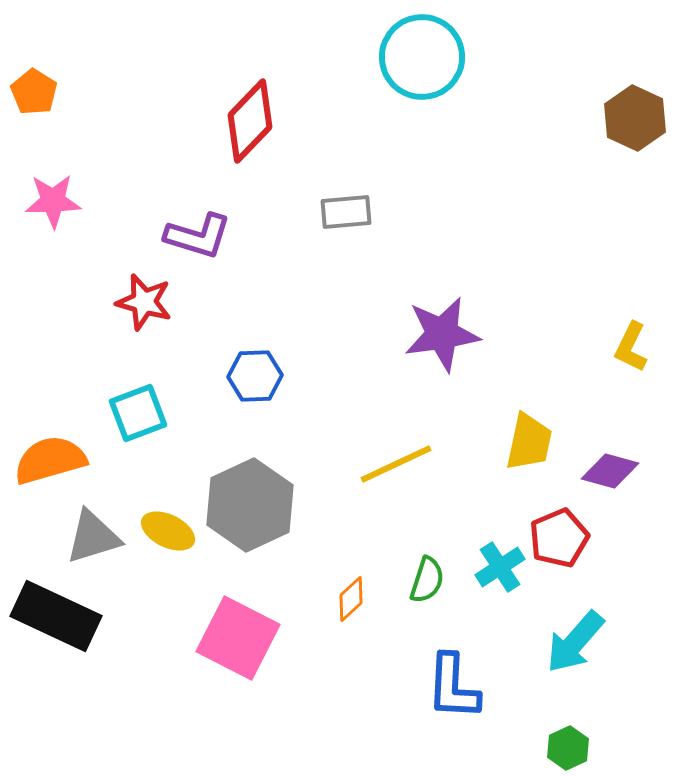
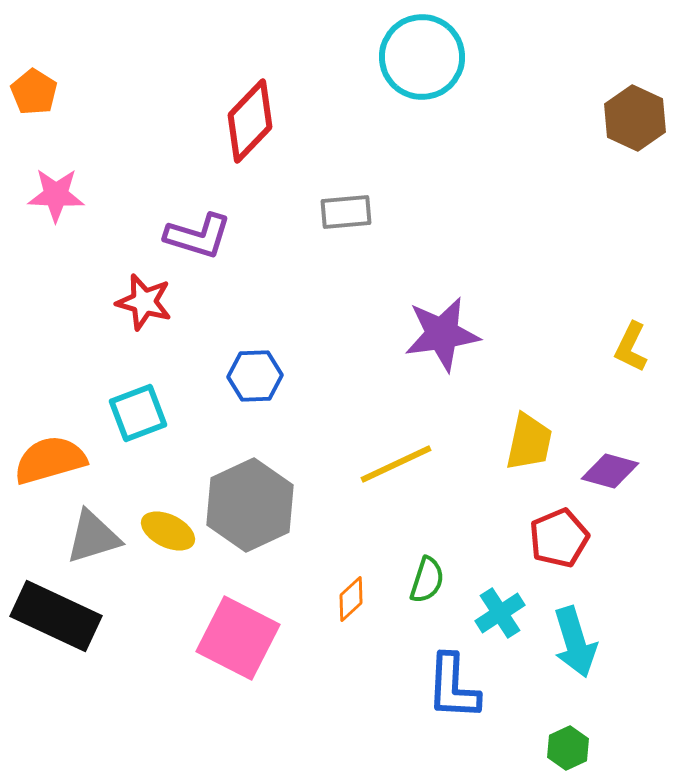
pink star: moved 3 px right, 6 px up; rotated 4 degrees clockwise
cyan cross: moved 46 px down
cyan arrow: rotated 58 degrees counterclockwise
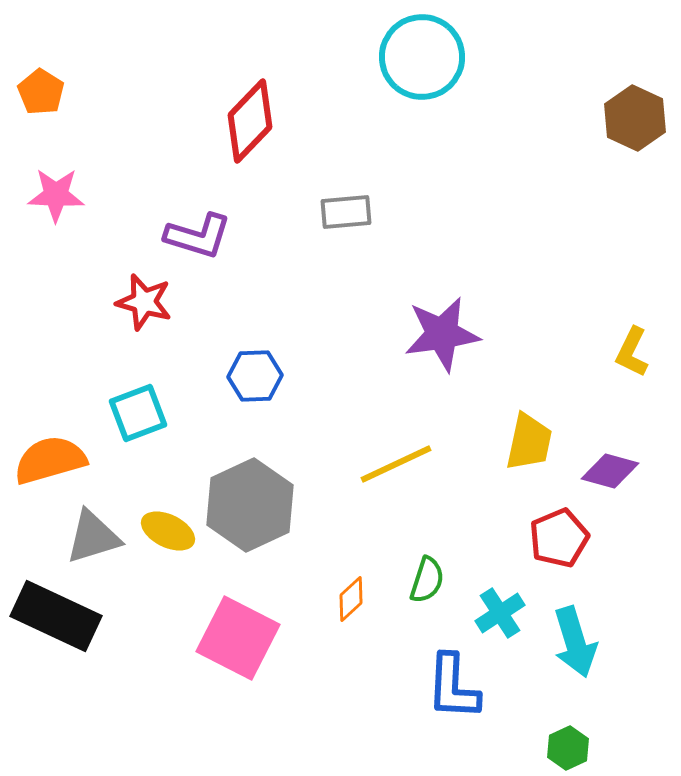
orange pentagon: moved 7 px right
yellow L-shape: moved 1 px right, 5 px down
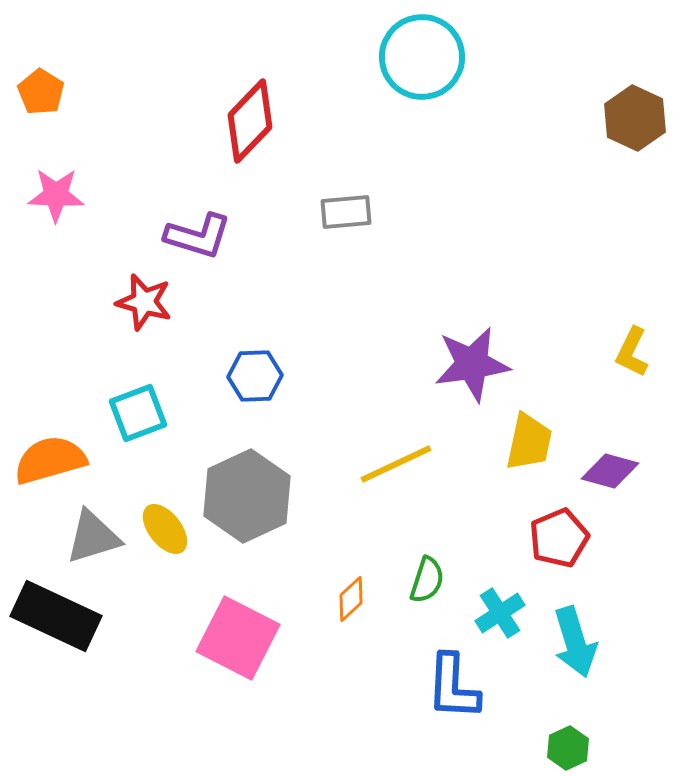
purple star: moved 30 px right, 30 px down
gray hexagon: moved 3 px left, 9 px up
yellow ellipse: moved 3 px left, 2 px up; rotated 26 degrees clockwise
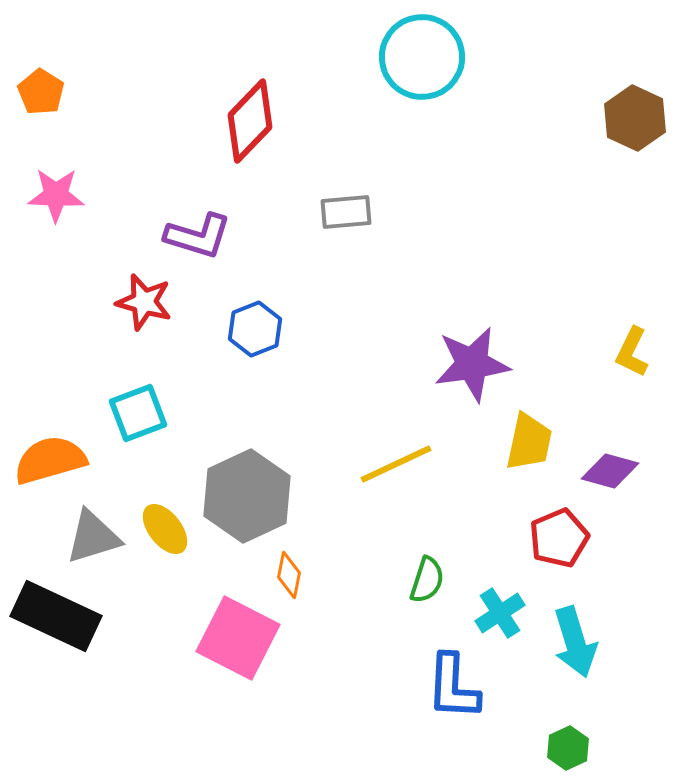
blue hexagon: moved 47 px up; rotated 20 degrees counterclockwise
orange diamond: moved 62 px left, 24 px up; rotated 36 degrees counterclockwise
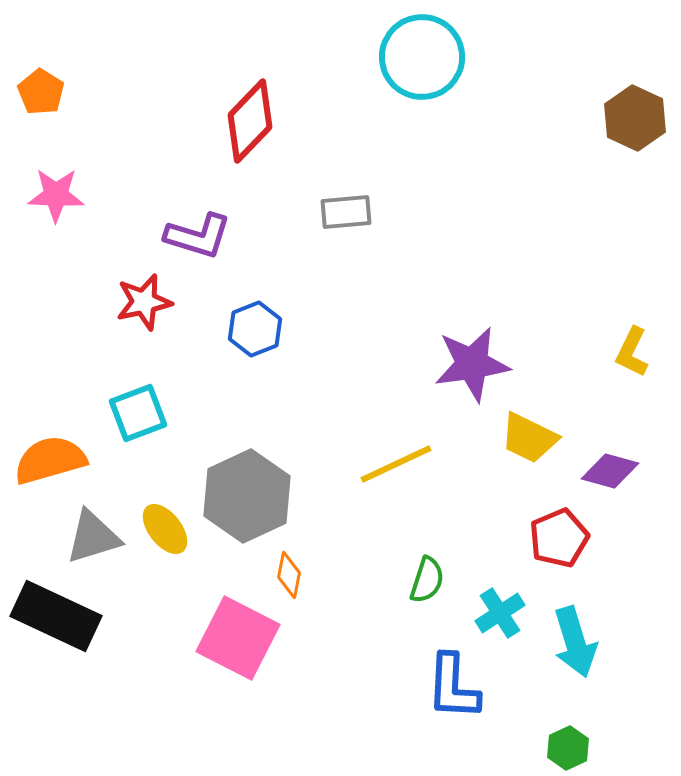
red star: rotated 28 degrees counterclockwise
yellow trapezoid: moved 4 px up; rotated 104 degrees clockwise
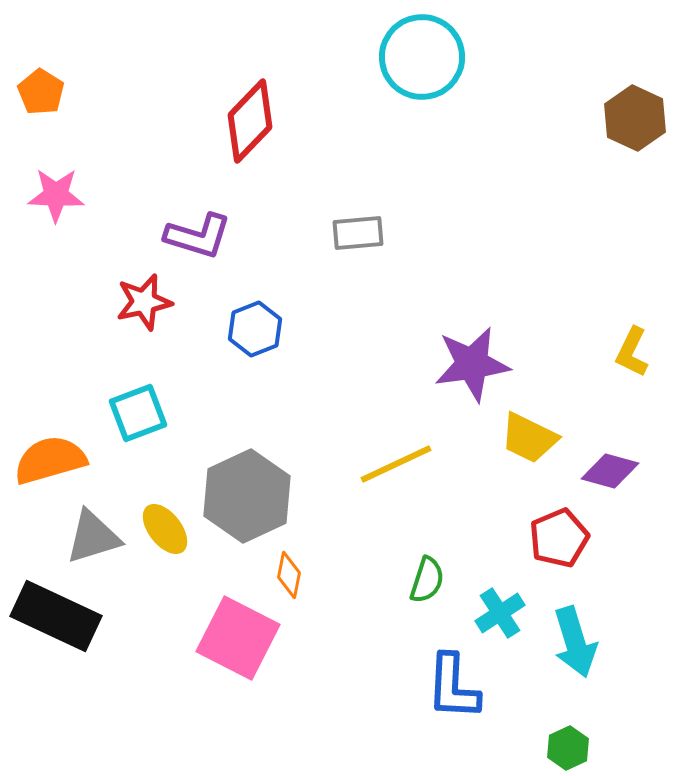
gray rectangle: moved 12 px right, 21 px down
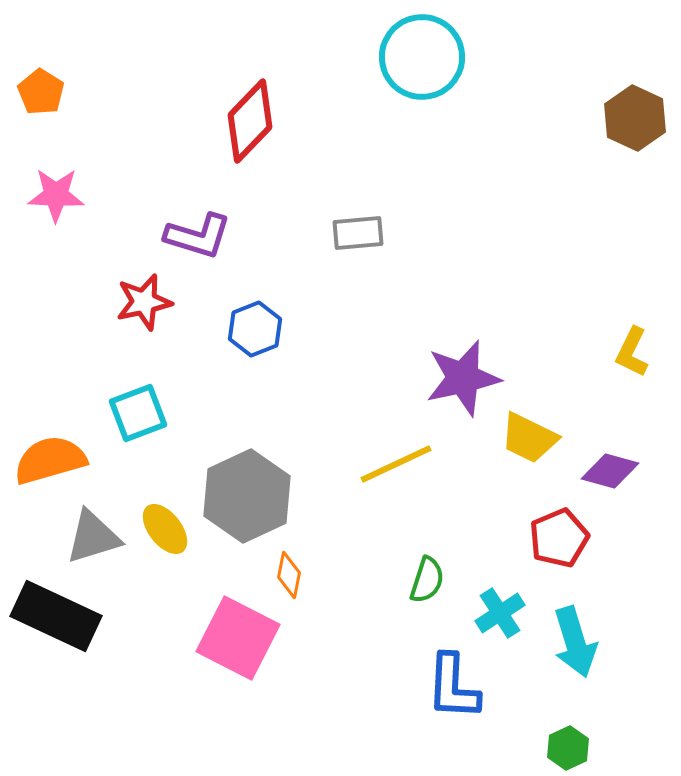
purple star: moved 9 px left, 14 px down; rotated 4 degrees counterclockwise
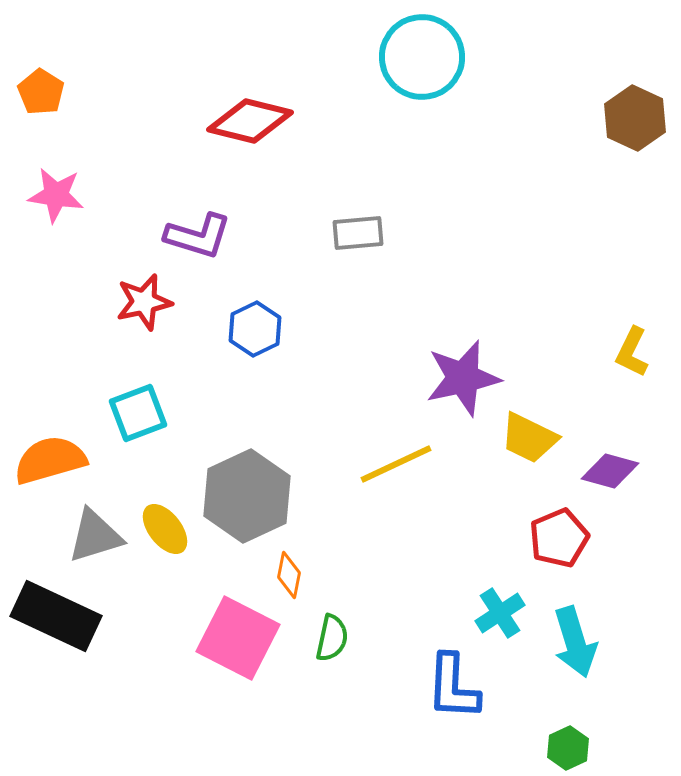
red diamond: rotated 60 degrees clockwise
pink star: rotated 6 degrees clockwise
blue hexagon: rotated 4 degrees counterclockwise
gray triangle: moved 2 px right, 1 px up
green semicircle: moved 95 px left, 58 px down; rotated 6 degrees counterclockwise
